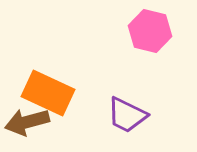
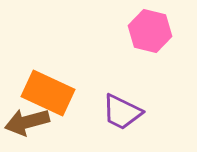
purple trapezoid: moved 5 px left, 3 px up
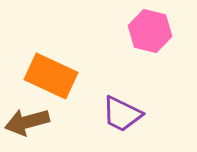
orange rectangle: moved 3 px right, 17 px up
purple trapezoid: moved 2 px down
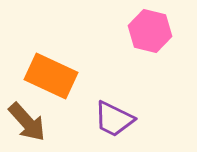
purple trapezoid: moved 8 px left, 5 px down
brown arrow: rotated 117 degrees counterclockwise
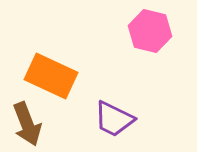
brown arrow: moved 2 px down; rotated 21 degrees clockwise
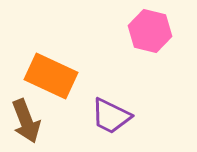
purple trapezoid: moved 3 px left, 3 px up
brown arrow: moved 1 px left, 3 px up
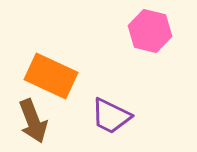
brown arrow: moved 7 px right
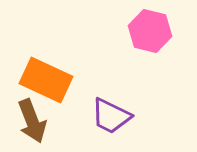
orange rectangle: moved 5 px left, 4 px down
brown arrow: moved 1 px left
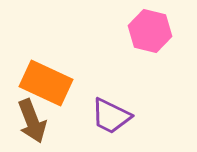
orange rectangle: moved 3 px down
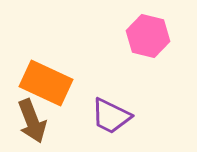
pink hexagon: moved 2 px left, 5 px down
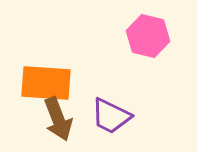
orange rectangle: rotated 21 degrees counterclockwise
brown arrow: moved 26 px right, 2 px up
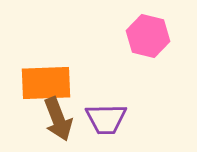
orange rectangle: rotated 6 degrees counterclockwise
purple trapezoid: moved 5 px left, 3 px down; rotated 27 degrees counterclockwise
